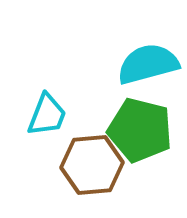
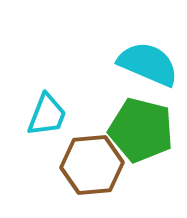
cyan semicircle: rotated 38 degrees clockwise
green pentagon: moved 1 px right
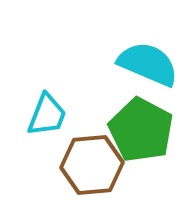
green pentagon: rotated 14 degrees clockwise
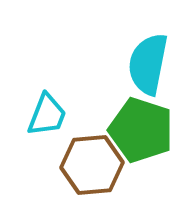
cyan semicircle: rotated 102 degrees counterclockwise
green pentagon: rotated 10 degrees counterclockwise
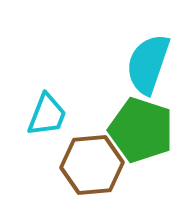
cyan semicircle: rotated 8 degrees clockwise
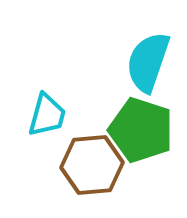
cyan semicircle: moved 2 px up
cyan trapezoid: rotated 6 degrees counterclockwise
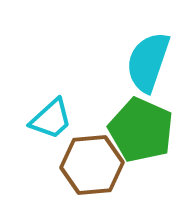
cyan trapezoid: moved 4 px right, 4 px down; rotated 33 degrees clockwise
green pentagon: rotated 6 degrees clockwise
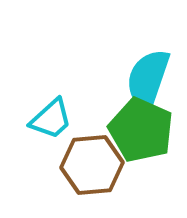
cyan semicircle: moved 17 px down
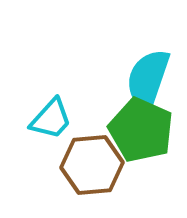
cyan trapezoid: rotated 6 degrees counterclockwise
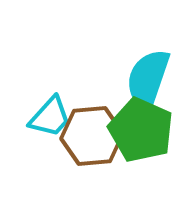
cyan trapezoid: moved 1 px left, 2 px up
brown hexagon: moved 29 px up
